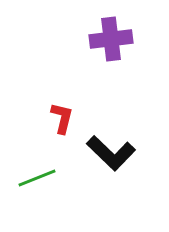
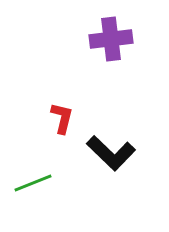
green line: moved 4 px left, 5 px down
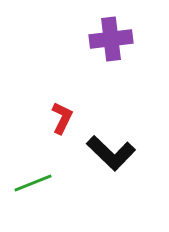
red L-shape: rotated 12 degrees clockwise
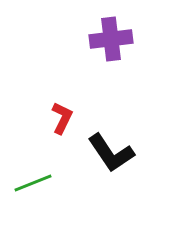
black L-shape: rotated 12 degrees clockwise
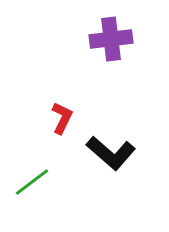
black L-shape: rotated 15 degrees counterclockwise
green line: moved 1 px left, 1 px up; rotated 15 degrees counterclockwise
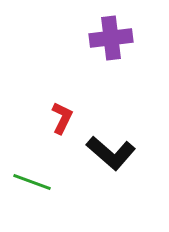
purple cross: moved 1 px up
green line: rotated 57 degrees clockwise
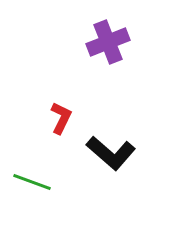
purple cross: moved 3 px left, 4 px down; rotated 15 degrees counterclockwise
red L-shape: moved 1 px left
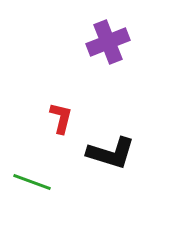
red L-shape: rotated 12 degrees counterclockwise
black L-shape: rotated 24 degrees counterclockwise
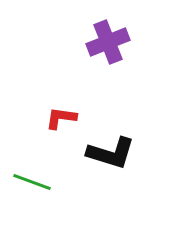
red L-shape: rotated 96 degrees counterclockwise
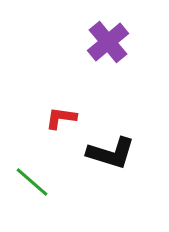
purple cross: rotated 18 degrees counterclockwise
green line: rotated 21 degrees clockwise
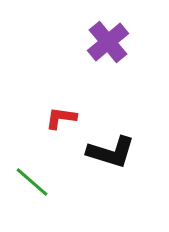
black L-shape: moved 1 px up
